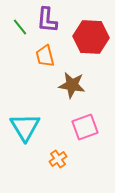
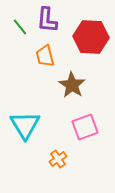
brown star: rotated 24 degrees clockwise
cyan triangle: moved 2 px up
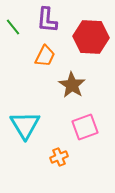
green line: moved 7 px left
orange trapezoid: rotated 140 degrees counterclockwise
orange cross: moved 1 px right, 2 px up; rotated 12 degrees clockwise
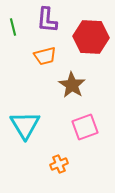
green line: rotated 24 degrees clockwise
orange trapezoid: rotated 50 degrees clockwise
orange cross: moved 7 px down
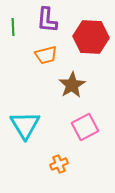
green line: rotated 12 degrees clockwise
orange trapezoid: moved 1 px right, 1 px up
brown star: rotated 8 degrees clockwise
pink square: rotated 8 degrees counterclockwise
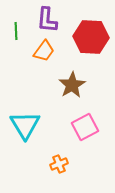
green line: moved 3 px right, 4 px down
orange trapezoid: moved 2 px left, 4 px up; rotated 40 degrees counterclockwise
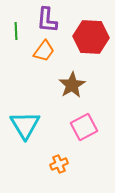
pink square: moved 1 px left
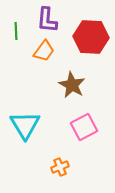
brown star: rotated 12 degrees counterclockwise
orange cross: moved 1 px right, 3 px down
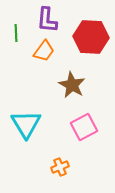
green line: moved 2 px down
cyan triangle: moved 1 px right, 1 px up
